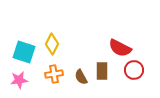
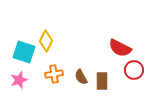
yellow diamond: moved 6 px left, 3 px up
brown rectangle: moved 10 px down
pink star: rotated 12 degrees counterclockwise
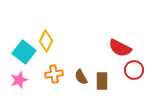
cyan square: rotated 20 degrees clockwise
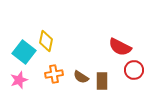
yellow diamond: rotated 15 degrees counterclockwise
red semicircle: moved 1 px up
brown semicircle: rotated 28 degrees counterclockwise
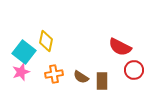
pink star: moved 2 px right, 8 px up
